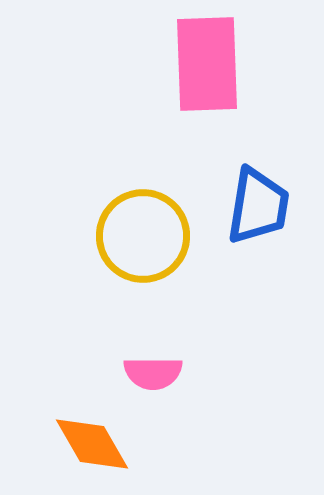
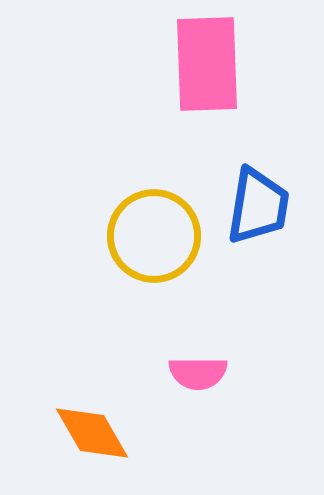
yellow circle: moved 11 px right
pink semicircle: moved 45 px right
orange diamond: moved 11 px up
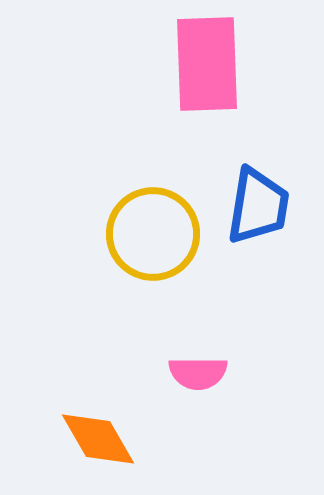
yellow circle: moved 1 px left, 2 px up
orange diamond: moved 6 px right, 6 px down
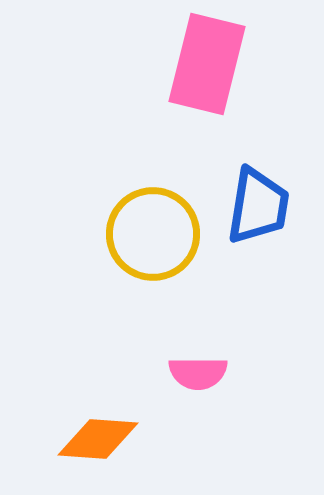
pink rectangle: rotated 16 degrees clockwise
orange diamond: rotated 56 degrees counterclockwise
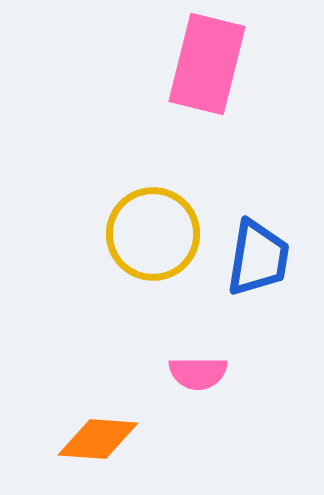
blue trapezoid: moved 52 px down
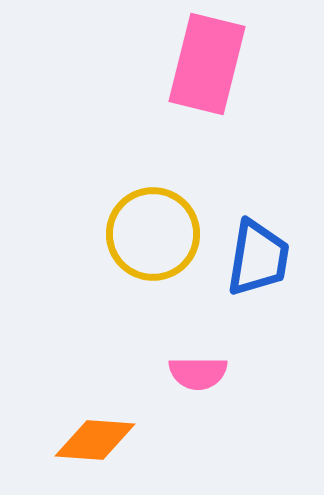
orange diamond: moved 3 px left, 1 px down
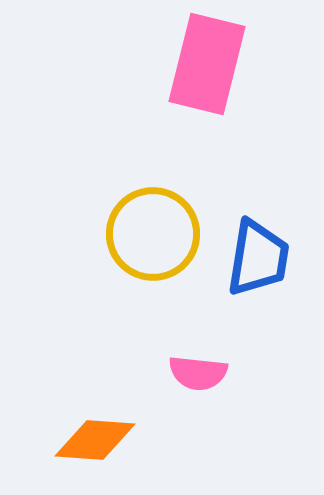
pink semicircle: rotated 6 degrees clockwise
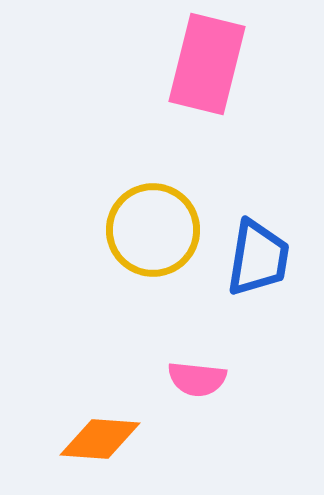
yellow circle: moved 4 px up
pink semicircle: moved 1 px left, 6 px down
orange diamond: moved 5 px right, 1 px up
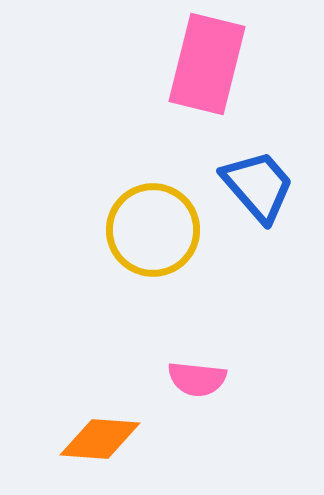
blue trapezoid: moved 72 px up; rotated 50 degrees counterclockwise
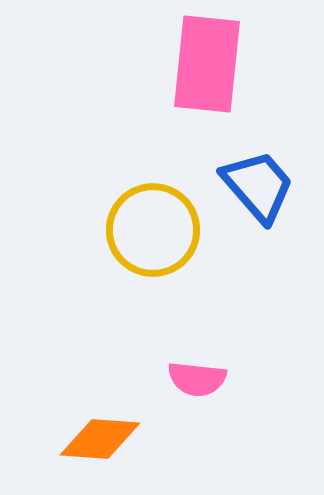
pink rectangle: rotated 8 degrees counterclockwise
